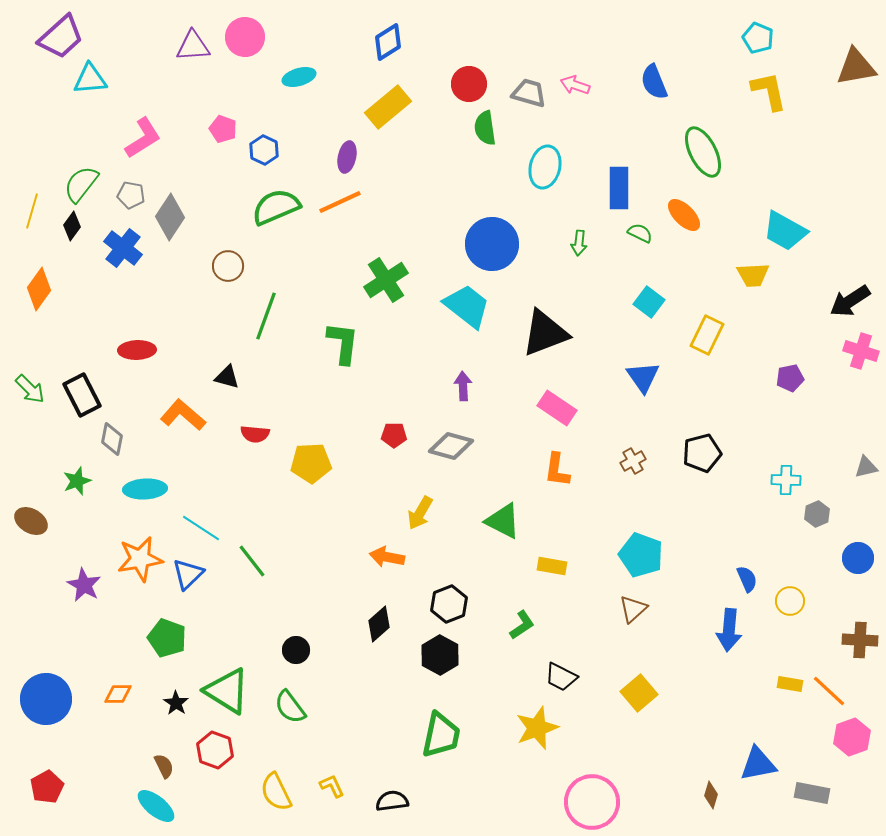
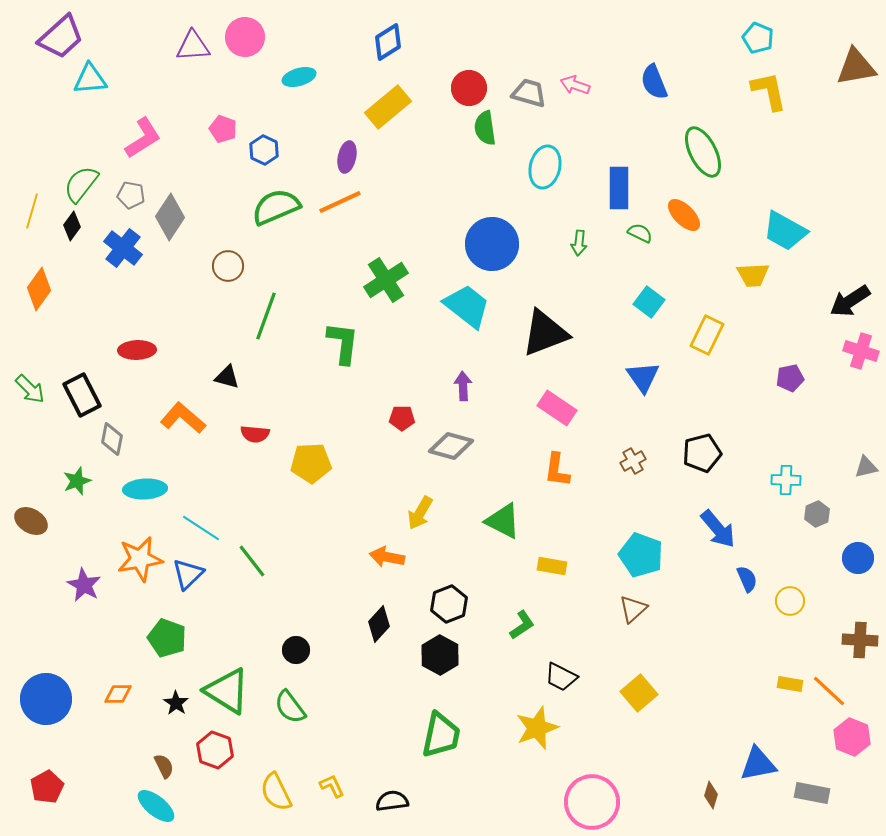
red circle at (469, 84): moved 4 px down
orange L-shape at (183, 415): moved 3 px down
red pentagon at (394, 435): moved 8 px right, 17 px up
black diamond at (379, 624): rotated 6 degrees counterclockwise
blue arrow at (729, 630): moved 11 px left, 101 px up; rotated 45 degrees counterclockwise
pink hexagon at (852, 737): rotated 18 degrees counterclockwise
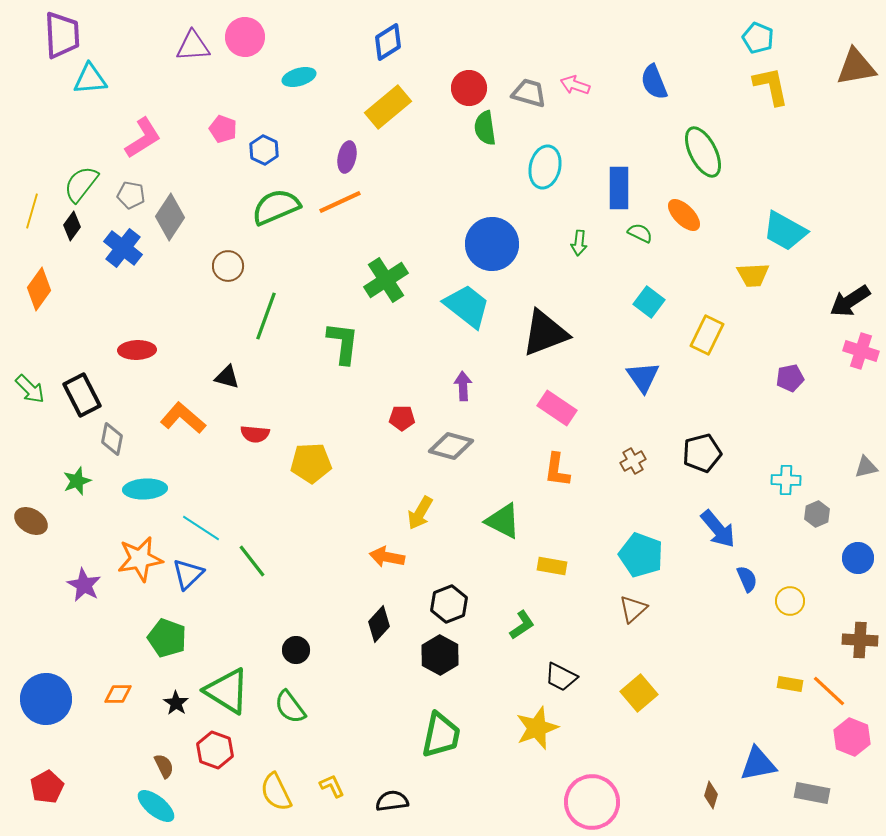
purple trapezoid at (61, 37): moved 1 px right, 2 px up; rotated 51 degrees counterclockwise
yellow L-shape at (769, 91): moved 2 px right, 5 px up
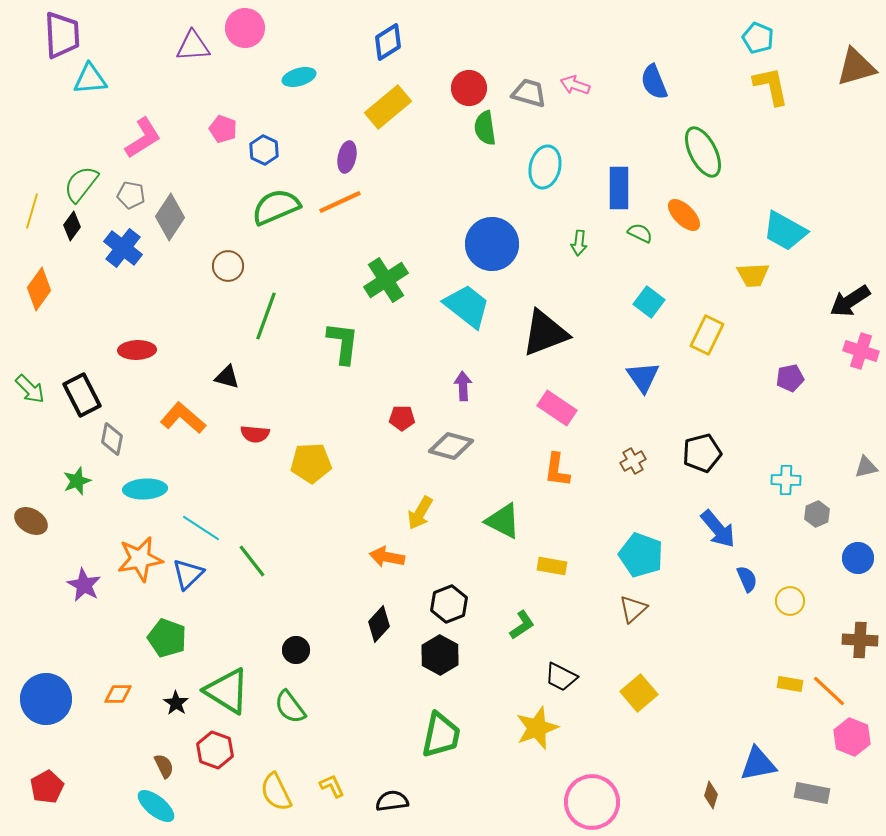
pink circle at (245, 37): moved 9 px up
brown triangle at (856, 67): rotated 6 degrees counterclockwise
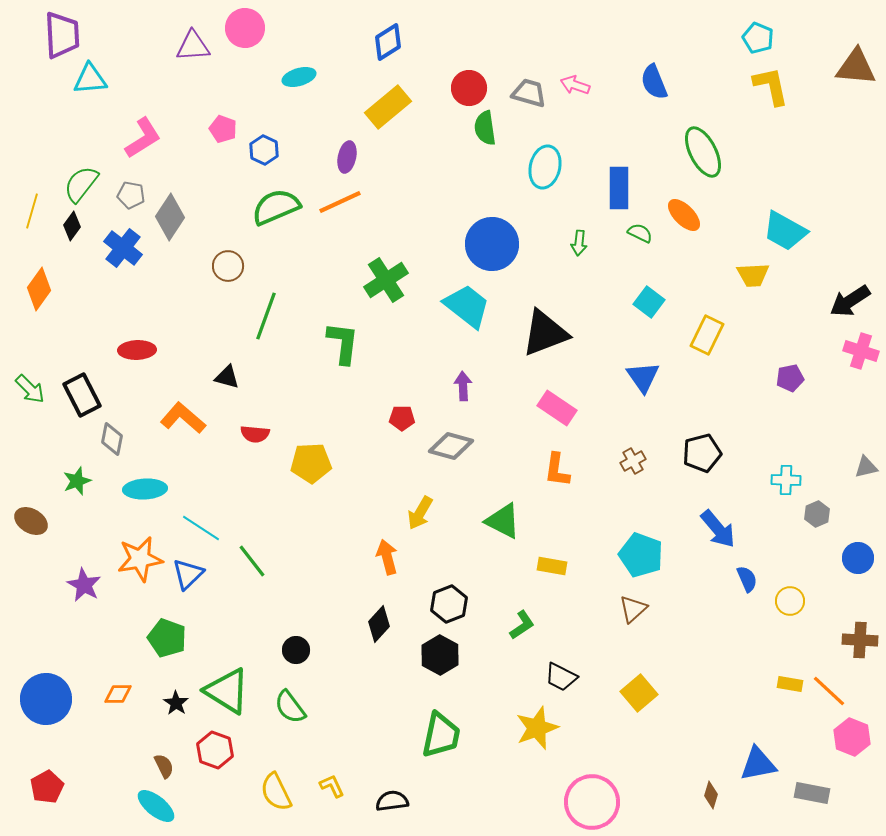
brown triangle at (856, 67): rotated 21 degrees clockwise
orange arrow at (387, 557): rotated 64 degrees clockwise
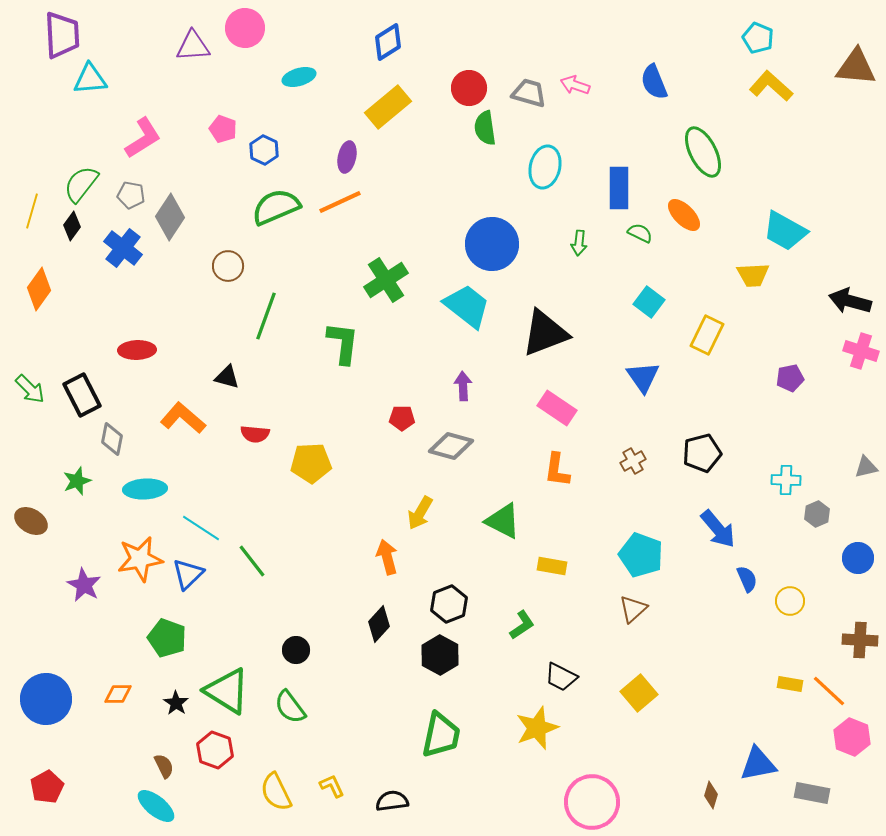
yellow L-shape at (771, 86): rotated 36 degrees counterclockwise
black arrow at (850, 301): rotated 48 degrees clockwise
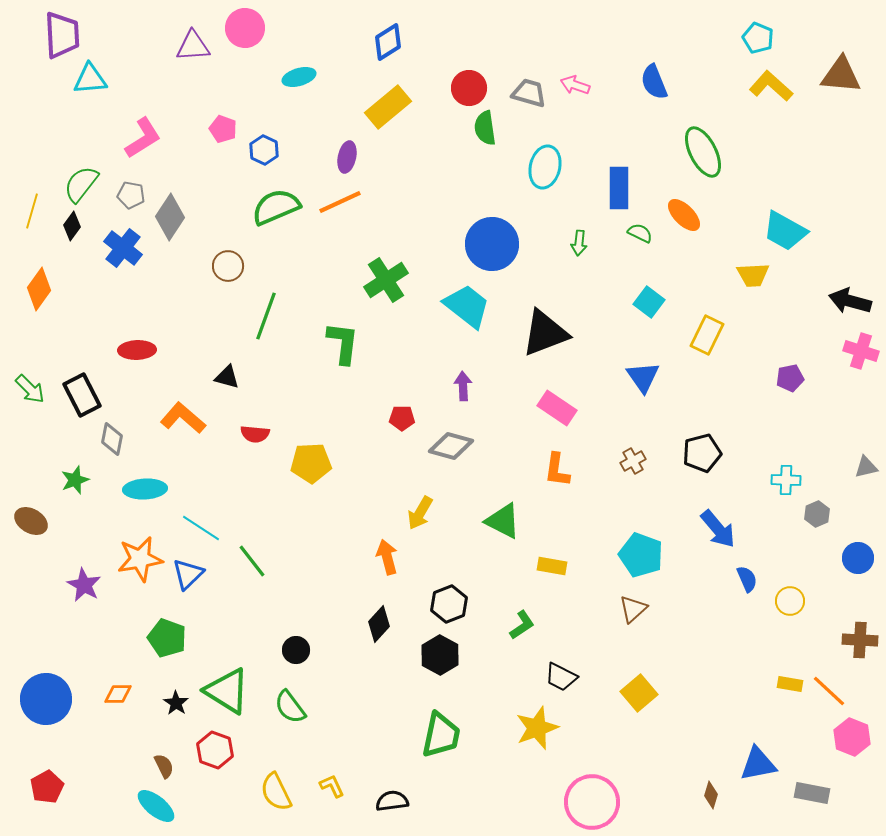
brown triangle at (856, 67): moved 15 px left, 8 px down
green star at (77, 481): moved 2 px left, 1 px up
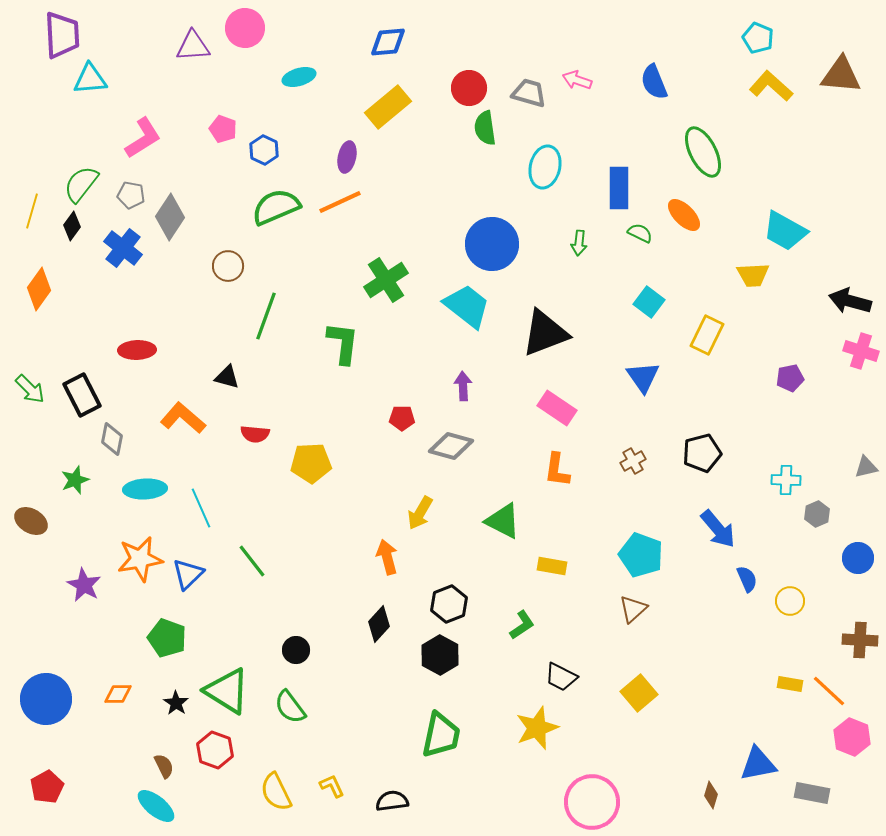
blue diamond at (388, 42): rotated 27 degrees clockwise
pink arrow at (575, 85): moved 2 px right, 5 px up
cyan line at (201, 528): moved 20 px up; rotated 33 degrees clockwise
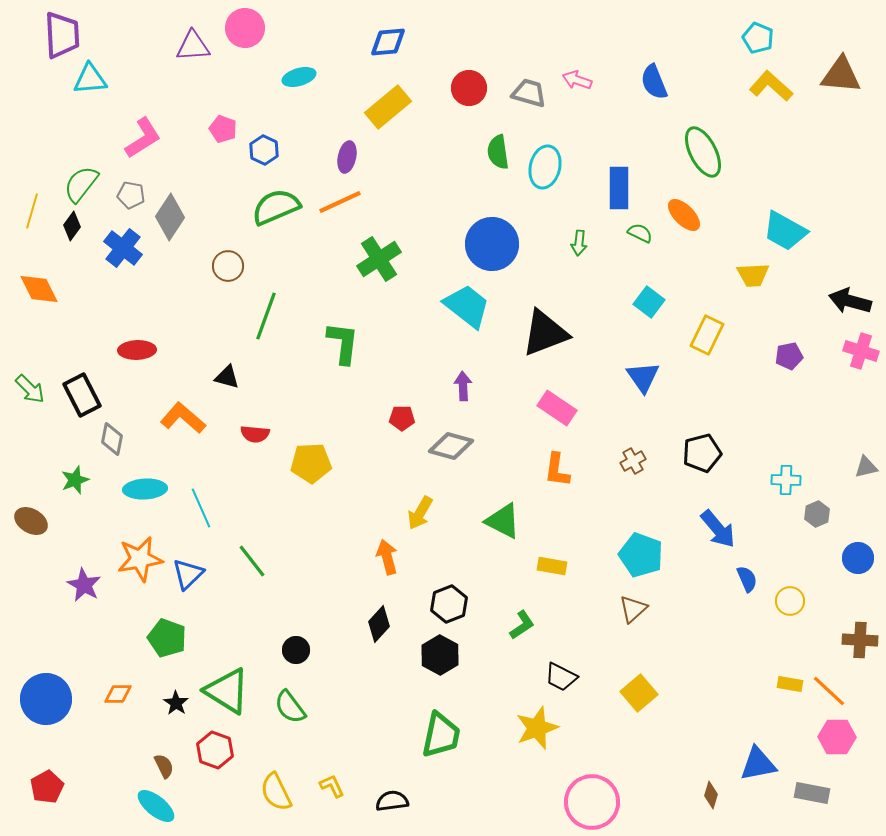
green semicircle at (485, 128): moved 13 px right, 24 px down
green cross at (386, 280): moved 7 px left, 21 px up
orange diamond at (39, 289): rotated 63 degrees counterclockwise
purple pentagon at (790, 378): moved 1 px left, 22 px up
pink hexagon at (852, 737): moved 15 px left; rotated 21 degrees counterclockwise
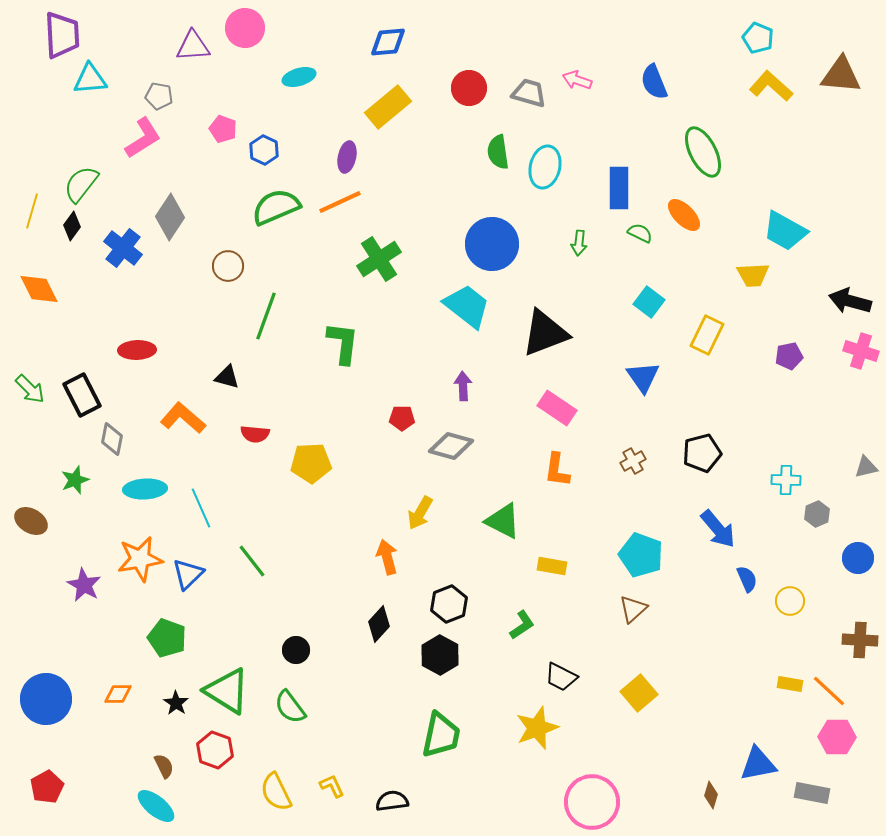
gray pentagon at (131, 195): moved 28 px right, 99 px up
